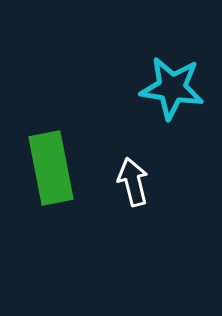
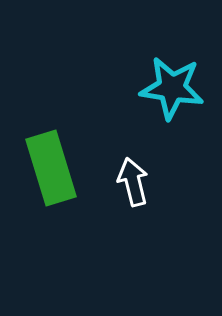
green rectangle: rotated 6 degrees counterclockwise
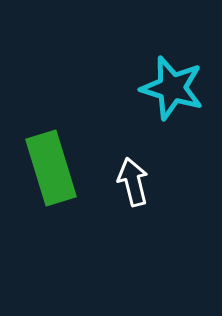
cyan star: rotated 8 degrees clockwise
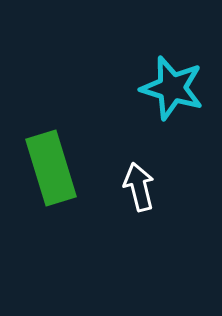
white arrow: moved 6 px right, 5 px down
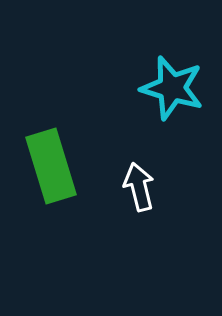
green rectangle: moved 2 px up
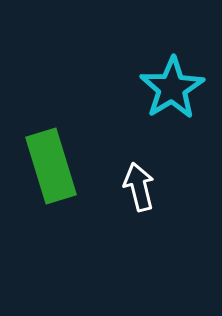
cyan star: rotated 24 degrees clockwise
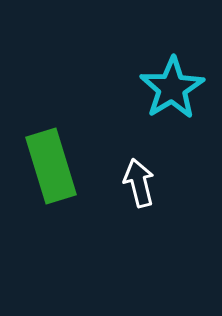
white arrow: moved 4 px up
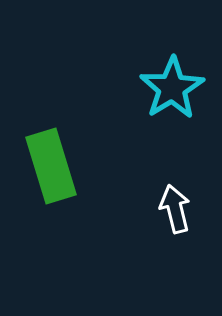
white arrow: moved 36 px right, 26 px down
